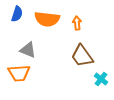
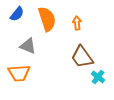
blue semicircle: rotated 21 degrees clockwise
orange semicircle: rotated 115 degrees counterclockwise
gray triangle: moved 4 px up
brown trapezoid: moved 1 px down
cyan cross: moved 3 px left, 2 px up
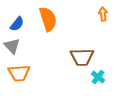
blue semicircle: moved 10 px down
orange semicircle: moved 1 px right
orange arrow: moved 26 px right, 9 px up
gray triangle: moved 16 px left; rotated 24 degrees clockwise
brown trapezoid: rotated 55 degrees counterclockwise
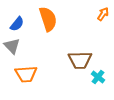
orange arrow: rotated 40 degrees clockwise
brown trapezoid: moved 2 px left, 3 px down
orange trapezoid: moved 7 px right, 1 px down
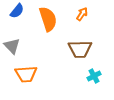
orange arrow: moved 21 px left
blue semicircle: moved 13 px up
brown trapezoid: moved 11 px up
cyan cross: moved 4 px left, 1 px up; rotated 24 degrees clockwise
